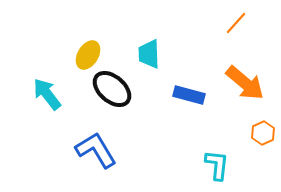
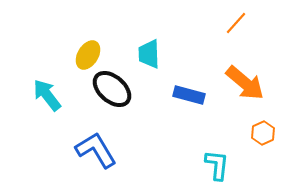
cyan arrow: moved 1 px down
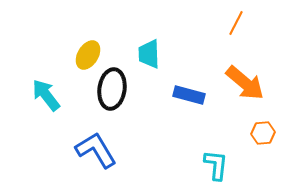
orange line: rotated 15 degrees counterclockwise
black ellipse: rotated 57 degrees clockwise
cyan arrow: moved 1 px left
orange hexagon: rotated 20 degrees clockwise
cyan L-shape: moved 1 px left
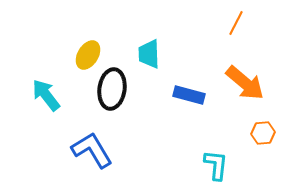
blue L-shape: moved 4 px left
